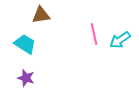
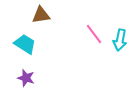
pink line: rotated 25 degrees counterclockwise
cyan arrow: rotated 45 degrees counterclockwise
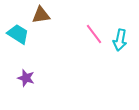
cyan trapezoid: moved 7 px left, 10 px up
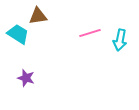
brown triangle: moved 3 px left, 1 px down
pink line: moved 4 px left, 1 px up; rotated 70 degrees counterclockwise
